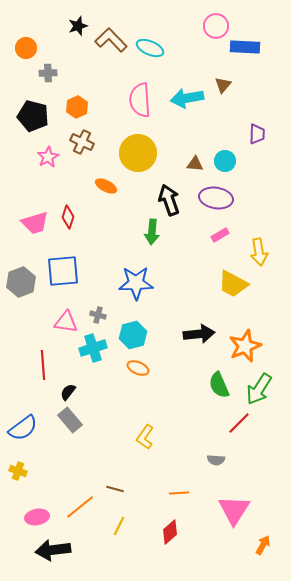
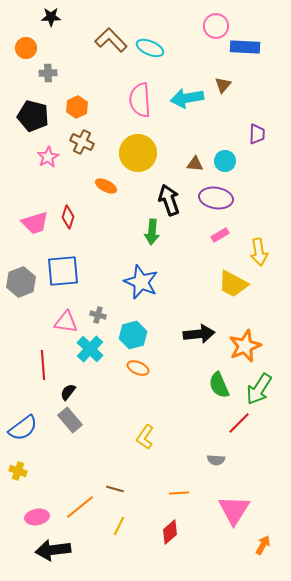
black star at (78, 26): moved 27 px left, 9 px up; rotated 18 degrees clockwise
blue star at (136, 283): moved 5 px right, 1 px up; rotated 24 degrees clockwise
cyan cross at (93, 348): moved 3 px left, 1 px down; rotated 28 degrees counterclockwise
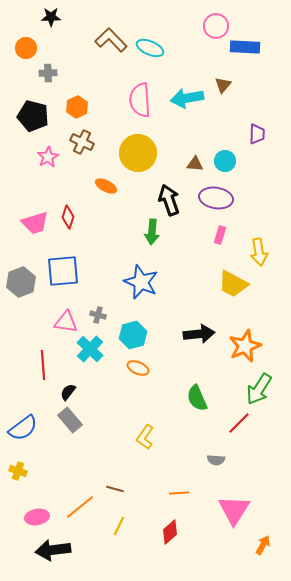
pink rectangle at (220, 235): rotated 42 degrees counterclockwise
green semicircle at (219, 385): moved 22 px left, 13 px down
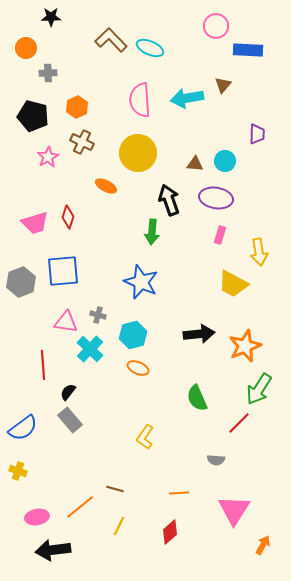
blue rectangle at (245, 47): moved 3 px right, 3 px down
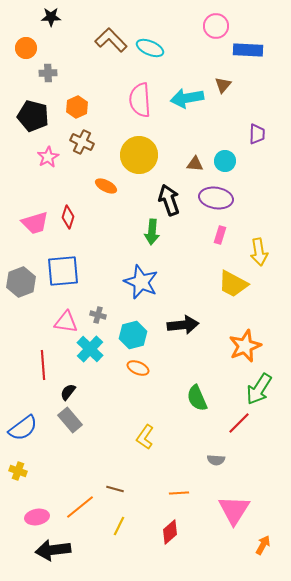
yellow circle at (138, 153): moved 1 px right, 2 px down
black arrow at (199, 334): moved 16 px left, 9 px up
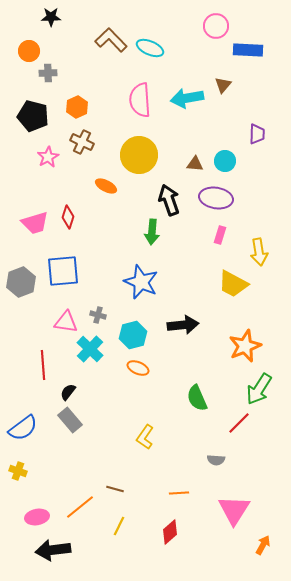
orange circle at (26, 48): moved 3 px right, 3 px down
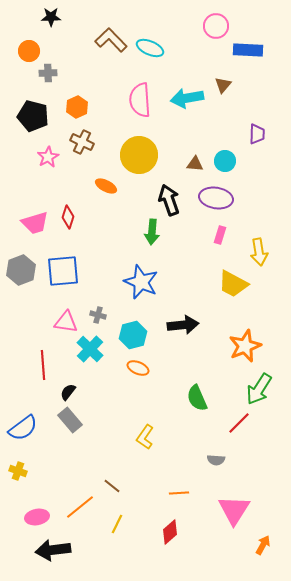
gray hexagon at (21, 282): moved 12 px up
brown line at (115, 489): moved 3 px left, 3 px up; rotated 24 degrees clockwise
yellow line at (119, 526): moved 2 px left, 2 px up
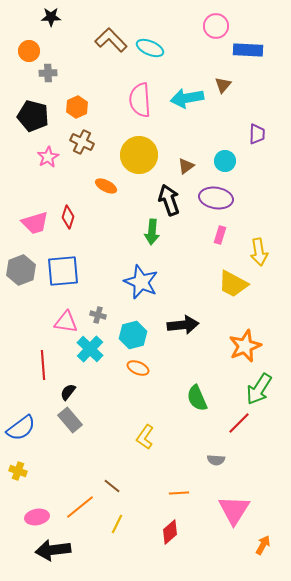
brown triangle at (195, 164): moved 9 px left, 2 px down; rotated 42 degrees counterclockwise
blue semicircle at (23, 428): moved 2 px left
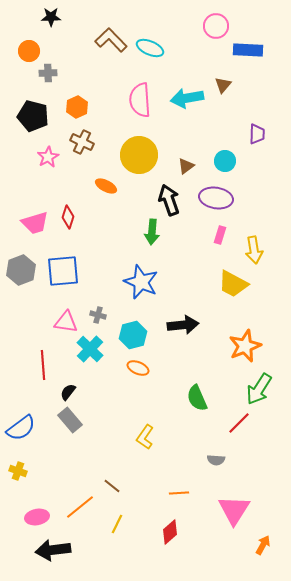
yellow arrow at (259, 252): moved 5 px left, 2 px up
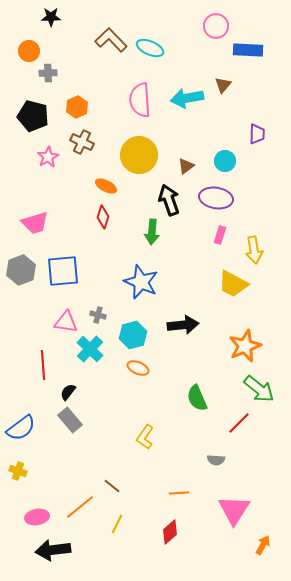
red diamond at (68, 217): moved 35 px right
green arrow at (259, 389): rotated 84 degrees counterclockwise
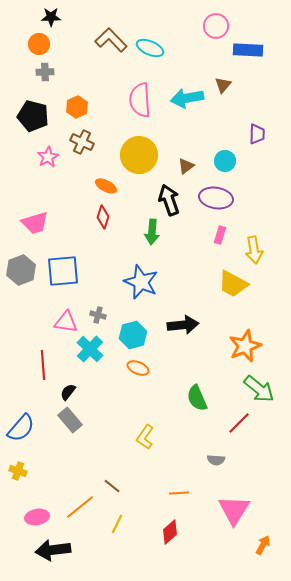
orange circle at (29, 51): moved 10 px right, 7 px up
gray cross at (48, 73): moved 3 px left, 1 px up
blue semicircle at (21, 428): rotated 12 degrees counterclockwise
